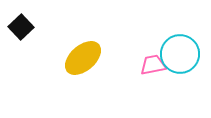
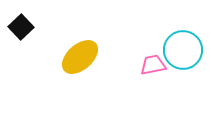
cyan circle: moved 3 px right, 4 px up
yellow ellipse: moved 3 px left, 1 px up
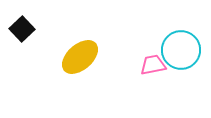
black square: moved 1 px right, 2 px down
cyan circle: moved 2 px left
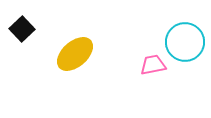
cyan circle: moved 4 px right, 8 px up
yellow ellipse: moved 5 px left, 3 px up
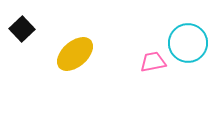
cyan circle: moved 3 px right, 1 px down
pink trapezoid: moved 3 px up
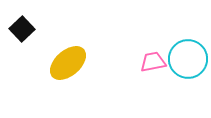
cyan circle: moved 16 px down
yellow ellipse: moved 7 px left, 9 px down
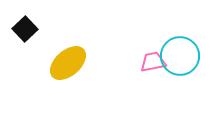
black square: moved 3 px right
cyan circle: moved 8 px left, 3 px up
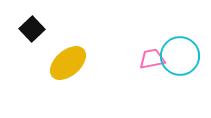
black square: moved 7 px right
pink trapezoid: moved 1 px left, 3 px up
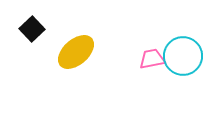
cyan circle: moved 3 px right
yellow ellipse: moved 8 px right, 11 px up
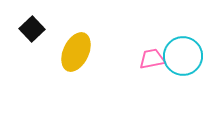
yellow ellipse: rotated 24 degrees counterclockwise
